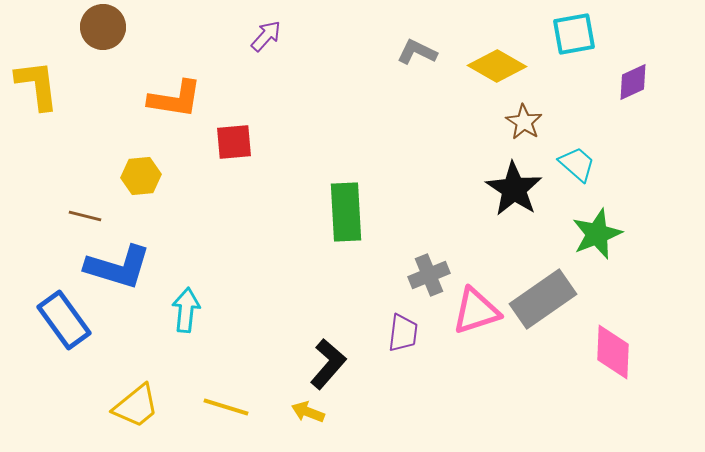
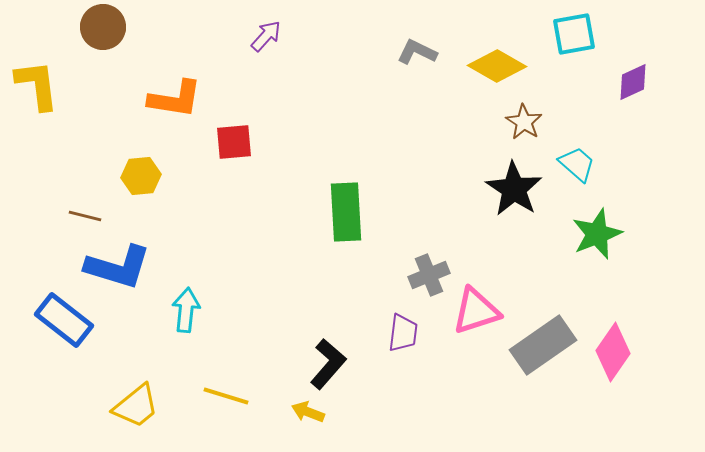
gray rectangle: moved 46 px down
blue rectangle: rotated 16 degrees counterclockwise
pink diamond: rotated 32 degrees clockwise
yellow line: moved 11 px up
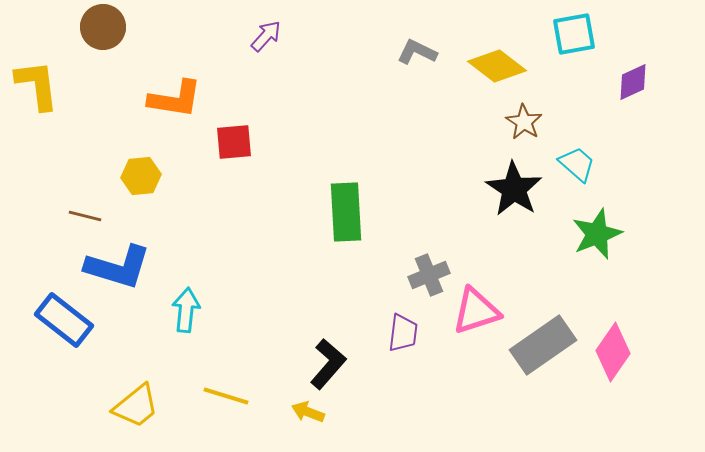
yellow diamond: rotated 8 degrees clockwise
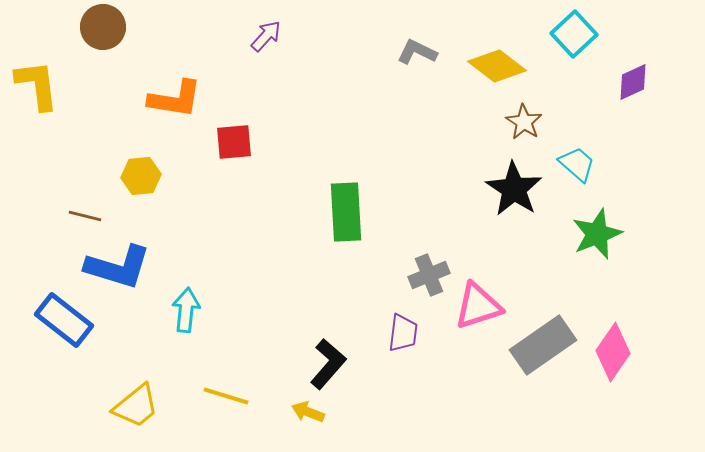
cyan square: rotated 33 degrees counterclockwise
pink triangle: moved 2 px right, 5 px up
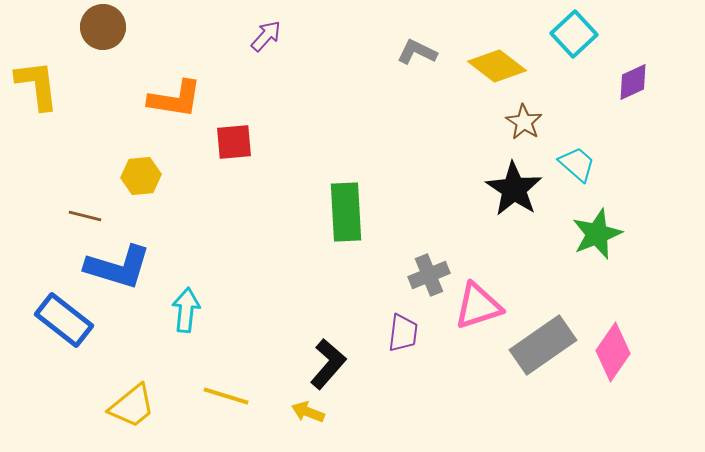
yellow trapezoid: moved 4 px left
